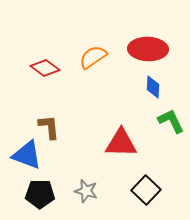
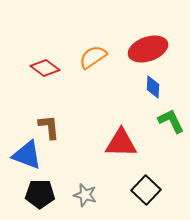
red ellipse: rotated 21 degrees counterclockwise
gray star: moved 1 px left, 4 px down
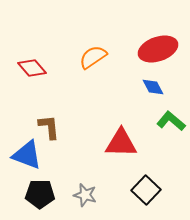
red ellipse: moved 10 px right
red diamond: moved 13 px left; rotated 12 degrees clockwise
blue diamond: rotated 30 degrees counterclockwise
green L-shape: rotated 24 degrees counterclockwise
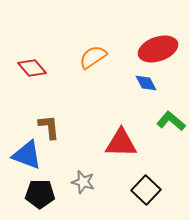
blue diamond: moved 7 px left, 4 px up
gray star: moved 2 px left, 13 px up
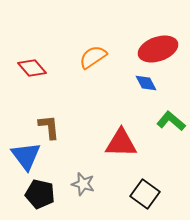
blue triangle: moved 1 px left, 1 px down; rotated 32 degrees clockwise
gray star: moved 2 px down
black square: moved 1 px left, 4 px down; rotated 8 degrees counterclockwise
black pentagon: rotated 12 degrees clockwise
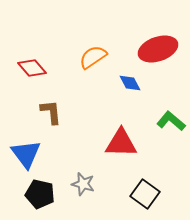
blue diamond: moved 16 px left
brown L-shape: moved 2 px right, 15 px up
blue triangle: moved 2 px up
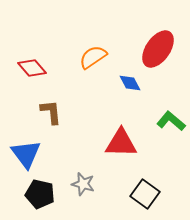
red ellipse: rotated 36 degrees counterclockwise
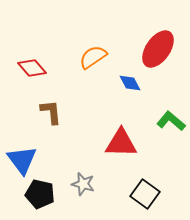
blue triangle: moved 4 px left, 6 px down
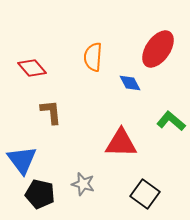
orange semicircle: rotated 52 degrees counterclockwise
